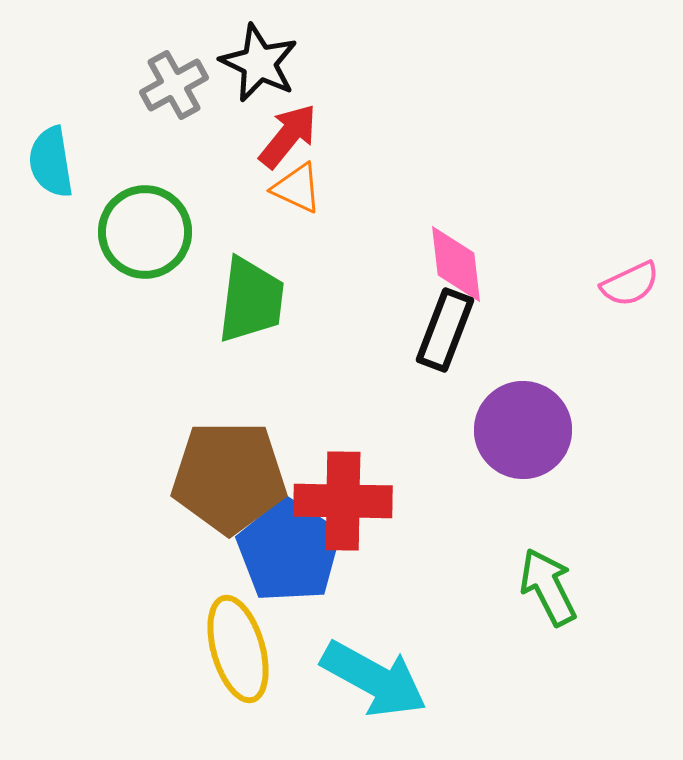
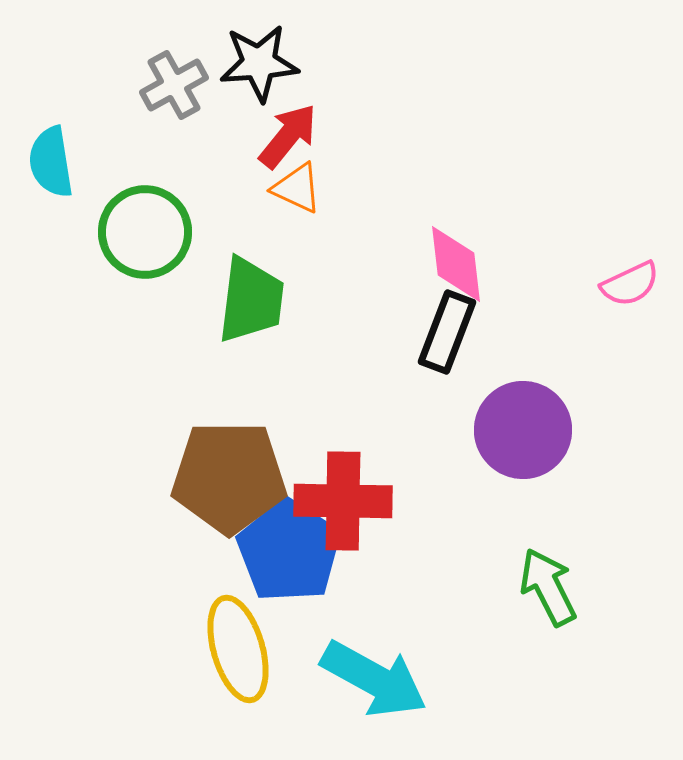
black star: rotated 30 degrees counterclockwise
black rectangle: moved 2 px right, 2 px down
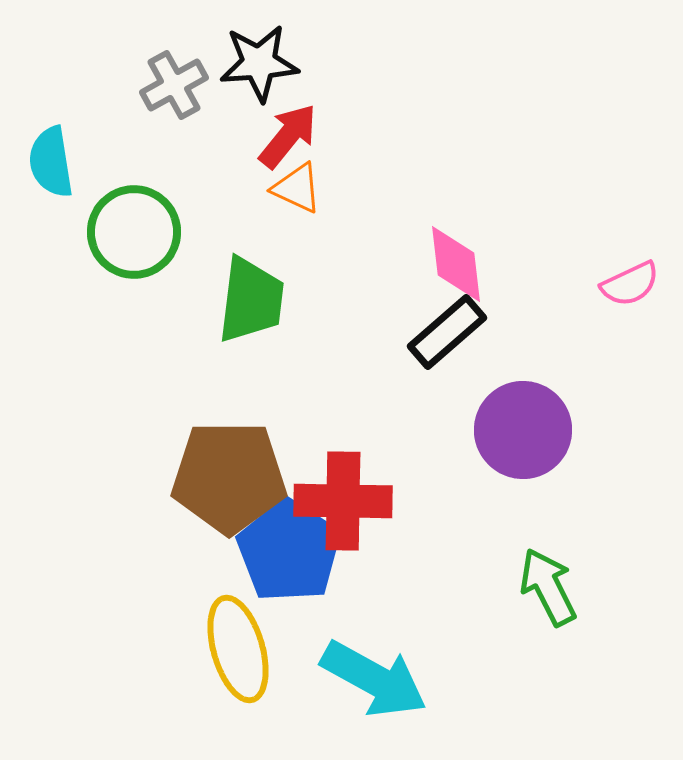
green circle: moved 11 px left
black rectangle: rotated 28 degrees clockwise
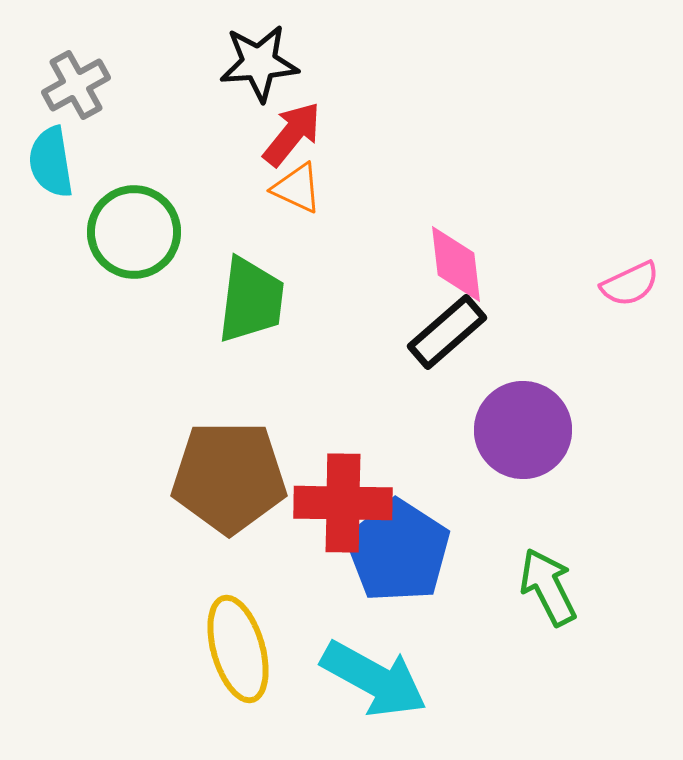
gray cross: moved 98 px left
red arrow: moved 4 px right, 2 px up
red cross: moved 2 px down
blue pentagon: moved 109 px right
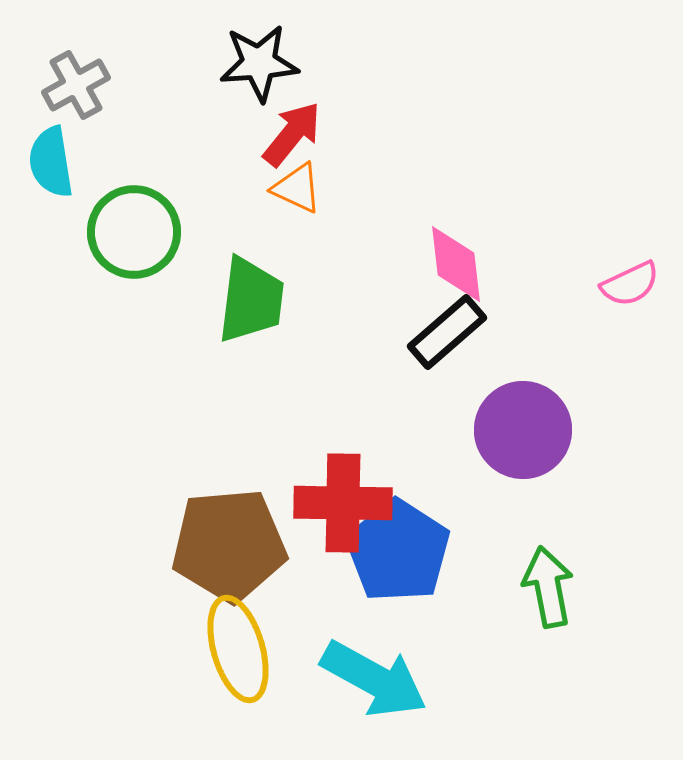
brown pentagon: moved 68 px down; rotated 5 degrees counterclockwise
green arrow: rotated 16 degrees clockwise
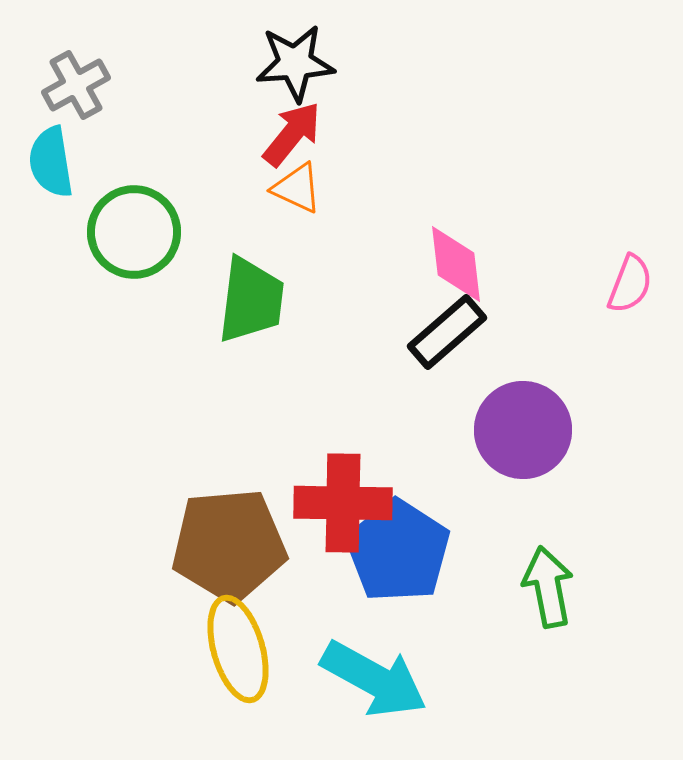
black star: moved 36 px right
pink semicircle: rotated 44 degrees counterclockwise
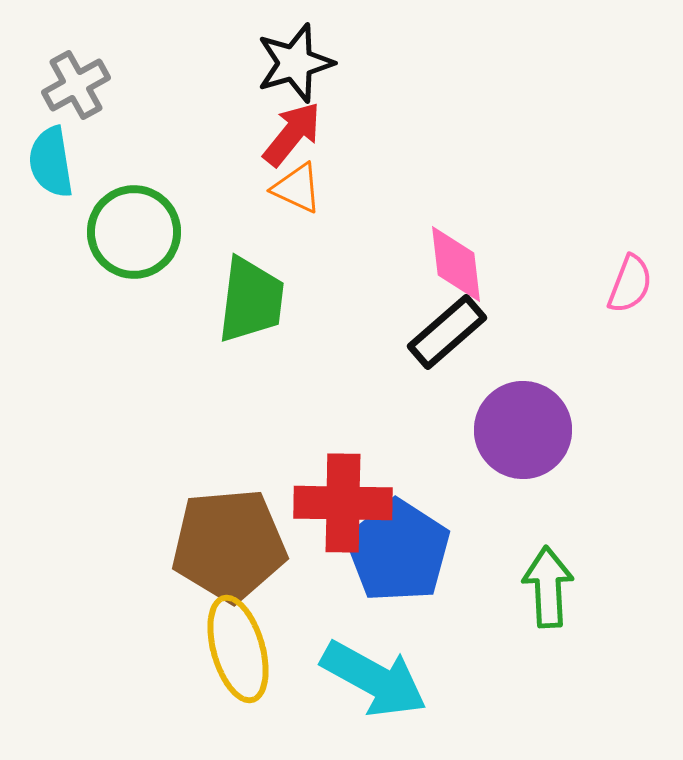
black star: rotated 12 degrees counterclockwise
green arrow: rotated 8 degrees clockwise
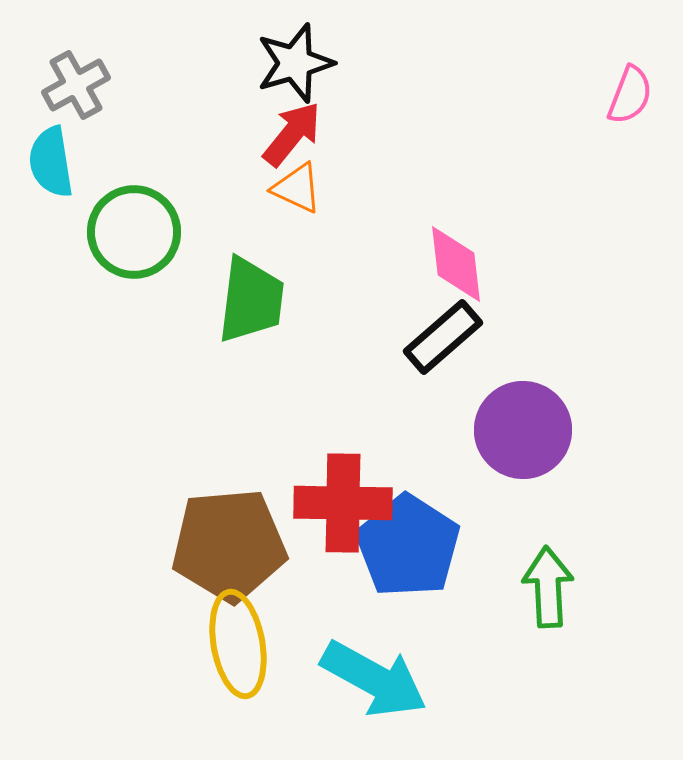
pink semicircle: moved 189 px up
black rectangle: moved 4 px left, 5 px down
blue pentagon: moved 10 px right, 5 px up
yellow ellipse: moved 5 px up; rotated 6 degrees clockwise
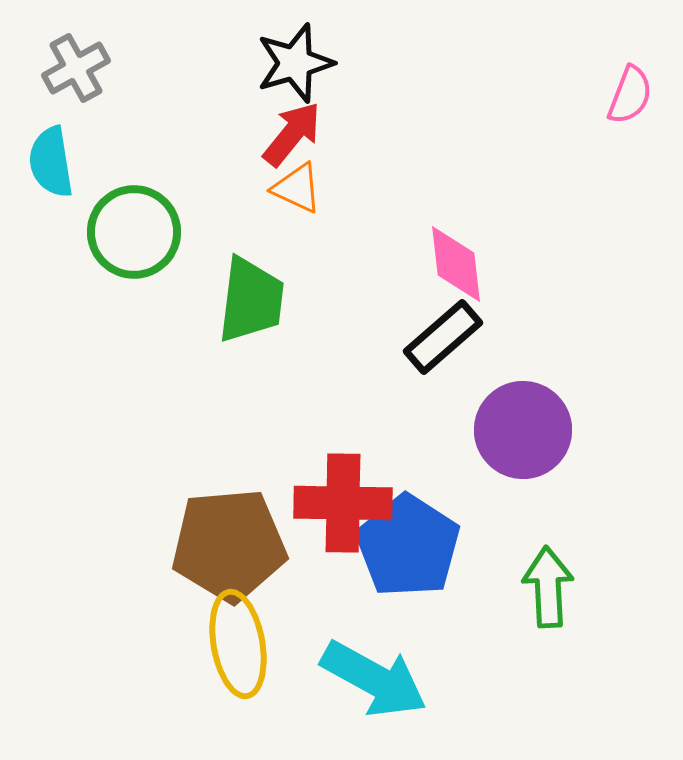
gray cross: moved 17 px up
